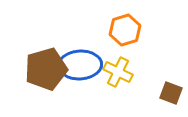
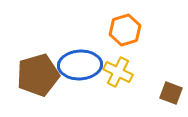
brown pentagon: moved 8 px left, 6 px down
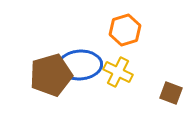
brown pentagon: moved 13 px right
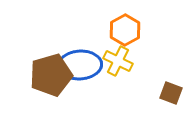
orange hexagon: rotated 12 degrees counterclockwise
yellow cross: moved 11 px up
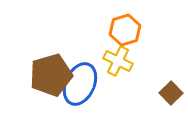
orange hexagon: rotated 12 degrees clockwise
blue ellipse: moved 19 px down; rotated 63 degrees counterclockwise
brown square: rotated 25 degrees clockwise
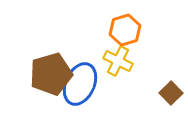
brown pentagon: moved 1 px up
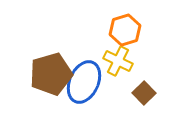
blue ellipse: moved 4 px right, 2 px up
brown square: moved 27 px left
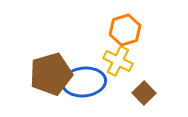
blue ellipse: rotated 60 degrees clockwise
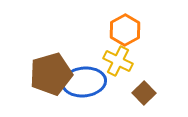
orange hexagon: rotated 12 degrees counterclockwise
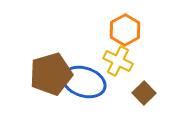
blue ellipse: rotated 24 degrees clockwise
